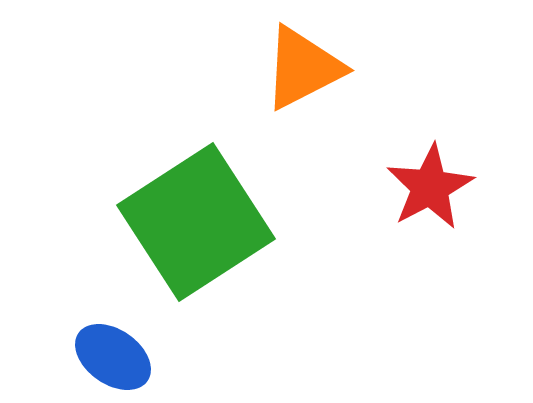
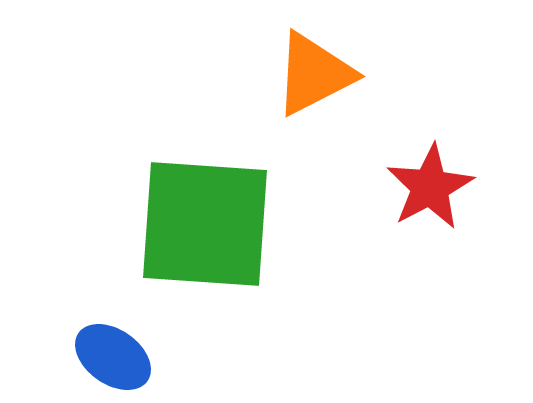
orange triangle: moved 11 px right, 6 px down
green square: moved 9 px right, 2 px down; rotated 37 degrees clockwise
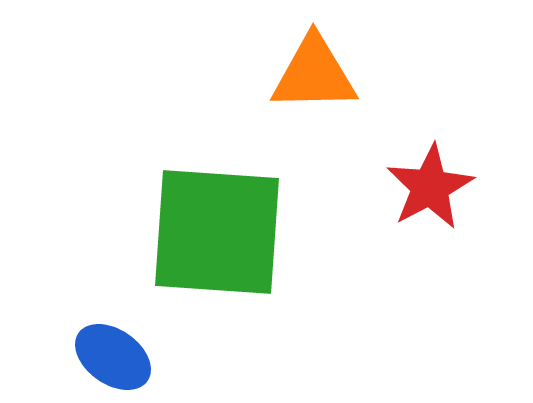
orange triangle: rotated 26 degrees clockwise
green square: moved 12 px right, 8 px down
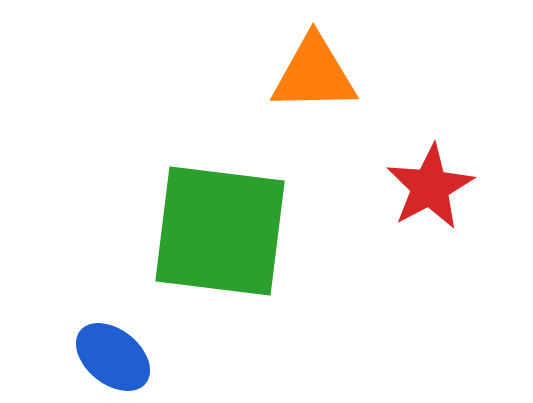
green square: moved 3 px right, 1 px up; rotated 3 degrees clockwise
blue ellipse: rotated 4 degrees clockwise
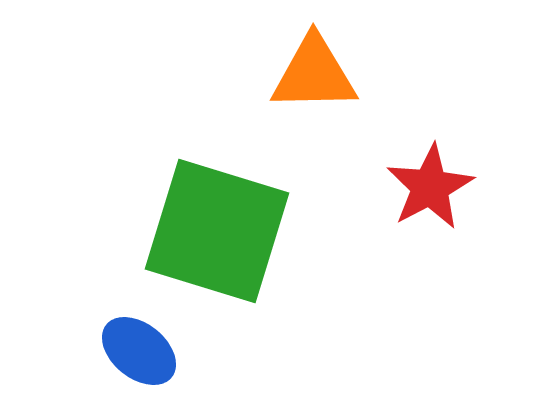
green square: moved 3 px left; rotated 10 degrees clockwise
blue ellipse: moved 26 px right, 6 px up
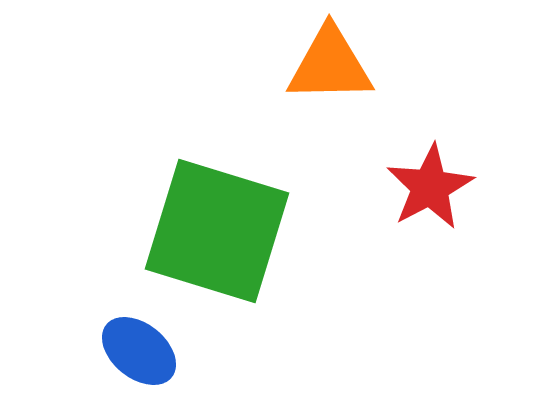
orange triangle: moved 16 px right, 9 px up
